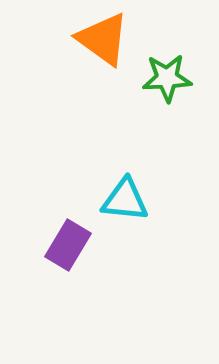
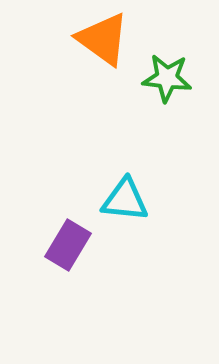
green star: rotated 9 degrees clockwise
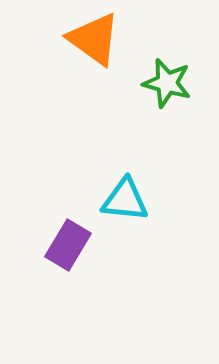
orange triangle: moved 9 px left
green star: moved 5 px down; rotated 9 degrees clockwise
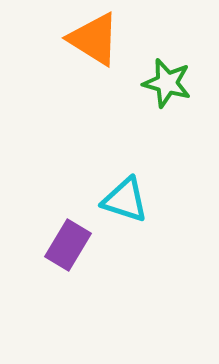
orange triangle: rotated 4 degrees counterclockwise
cyan triangle: rotated 12 degrees clockwise
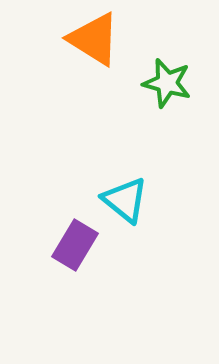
cyan triangle: rotated 21 degrees clockwise
purple rectangle: moved 7 px right
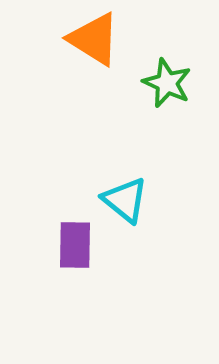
green star: rotated 9 degrees clockwise
purple rectangle: rotated 30 degrees counterclockwise
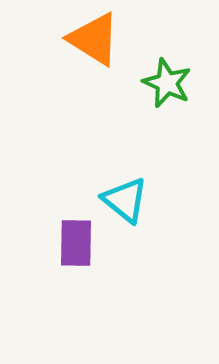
purple rectangle: moved 1 px right, 2 px up
